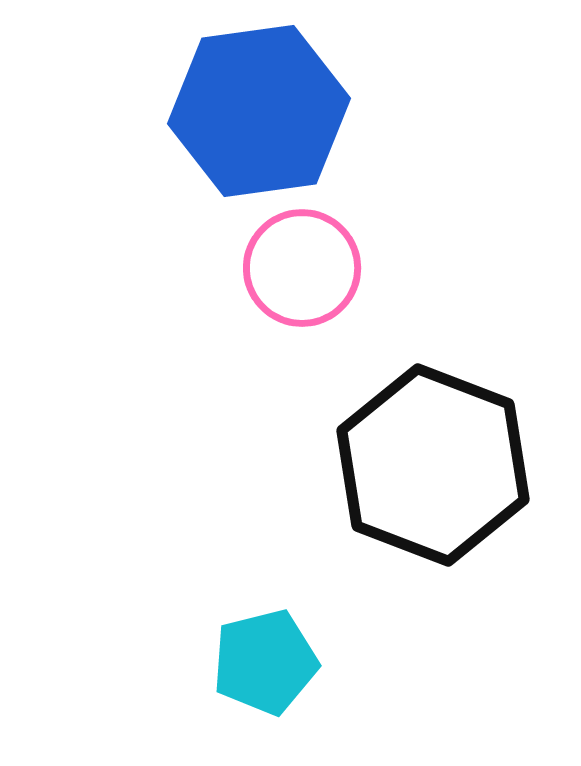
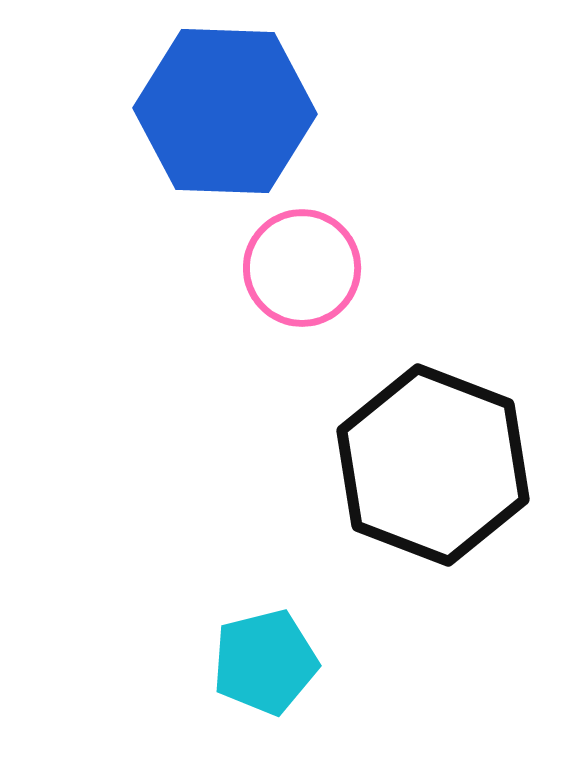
blue hexagon: moved 34 px left; rotated 10 degrees clockwise
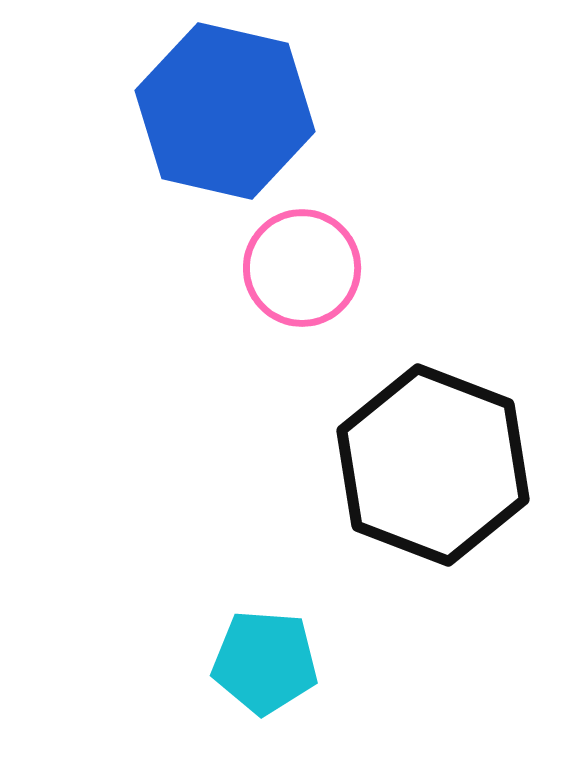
blue hexagon: rotated 11 degrees clockwise
cyan pentagon: rotated 18 degrees clockwise
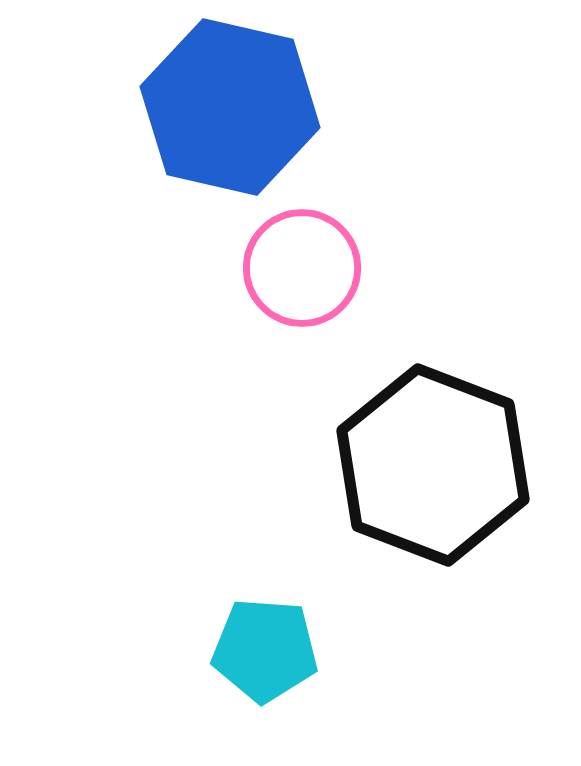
blue hexagon: moved 5 px right, 4 px up
cyan pentagon: moved 12 px up
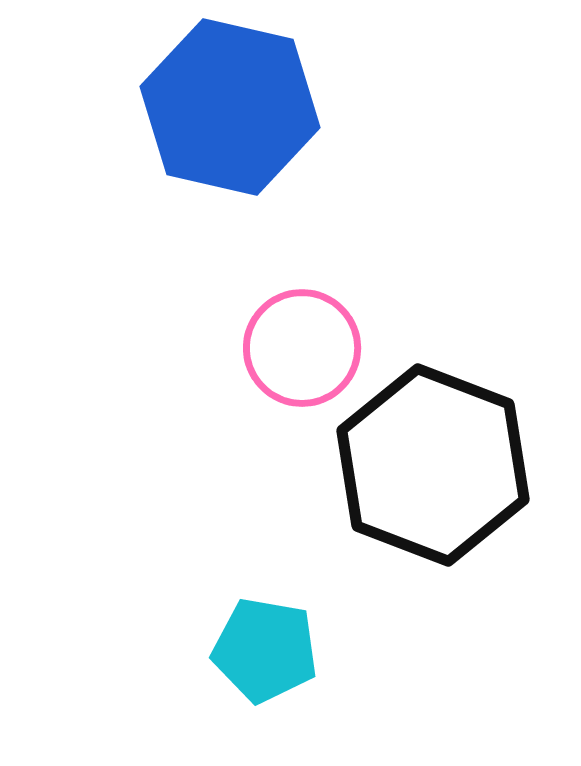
pink circle: moved 80 px down
cyan pentagon: rotated 6 degrees clockwise
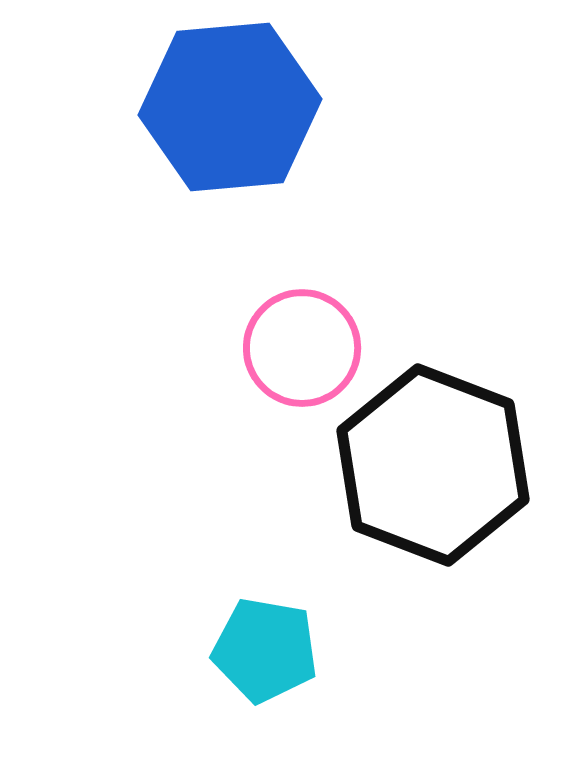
blue hexagon: rotated 18 degrees counterclockwise
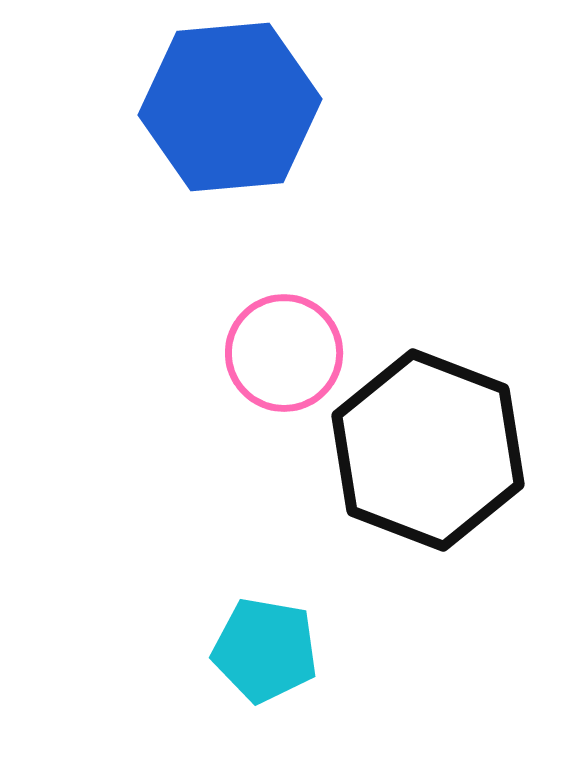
pink circle: moved 18 px left, 5 px down
black hexagon: moved 5 px left, 15 px up
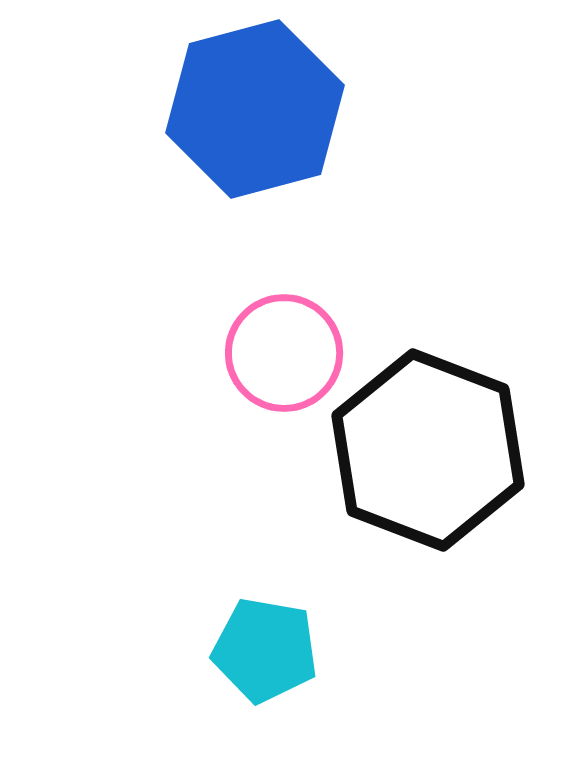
blue hexagon: moved 25 px right, 2 px down; rotated 10 degrees counterclockwise
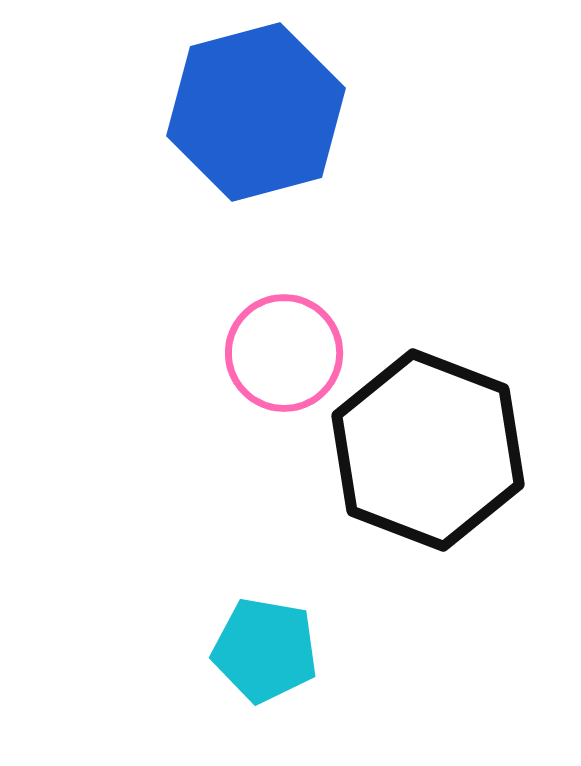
blue hexagon: moved 1 px right, 3 px down
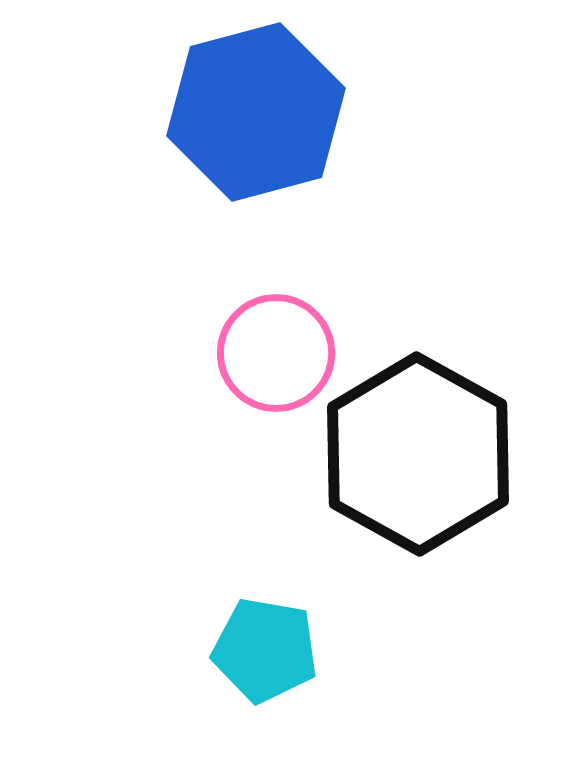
pink circle: moved 8 px left
black hexagon: moved 10 px left, 4 px down; rotated 8 degrees clockwise
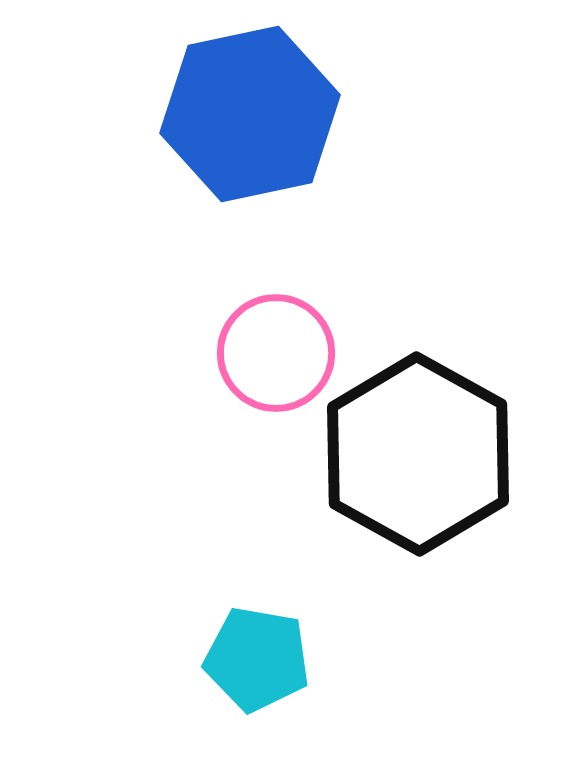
blue hexagon: moved 6 px left, 2 px down; rotated 3 degrees clockwise
cyan pentagon: moved 8 px left, 9 px down
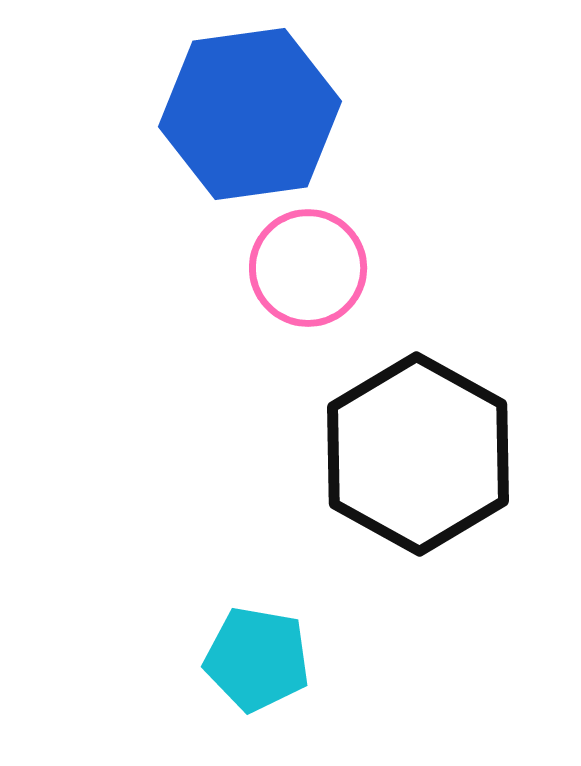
blue hexagon: rotated 4 degrees clockwise
pink circle: moved 32 px right, 85 px up
